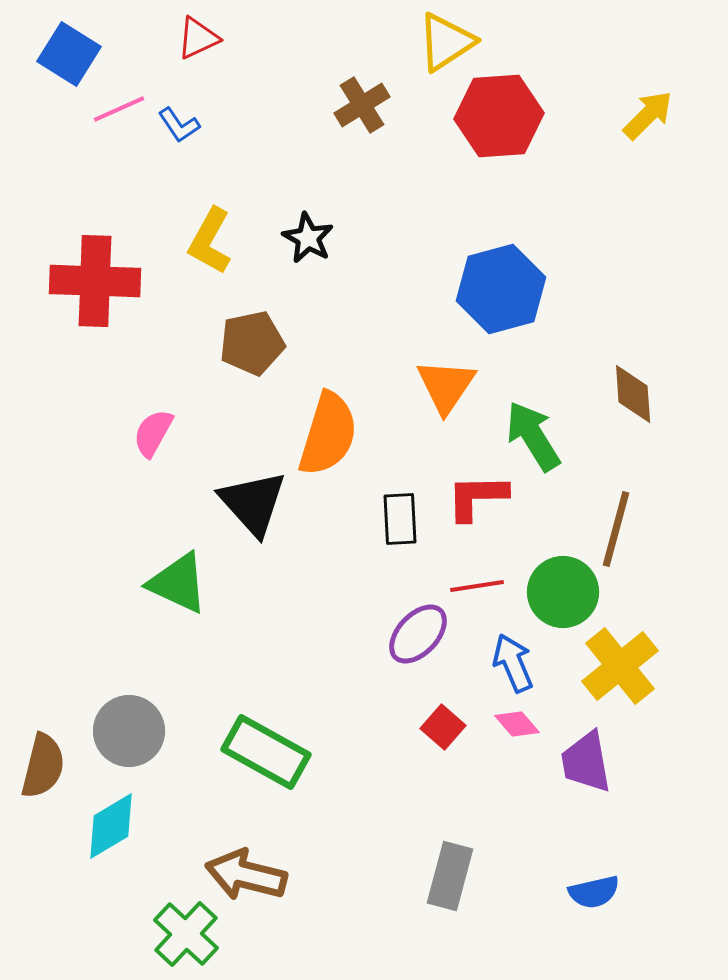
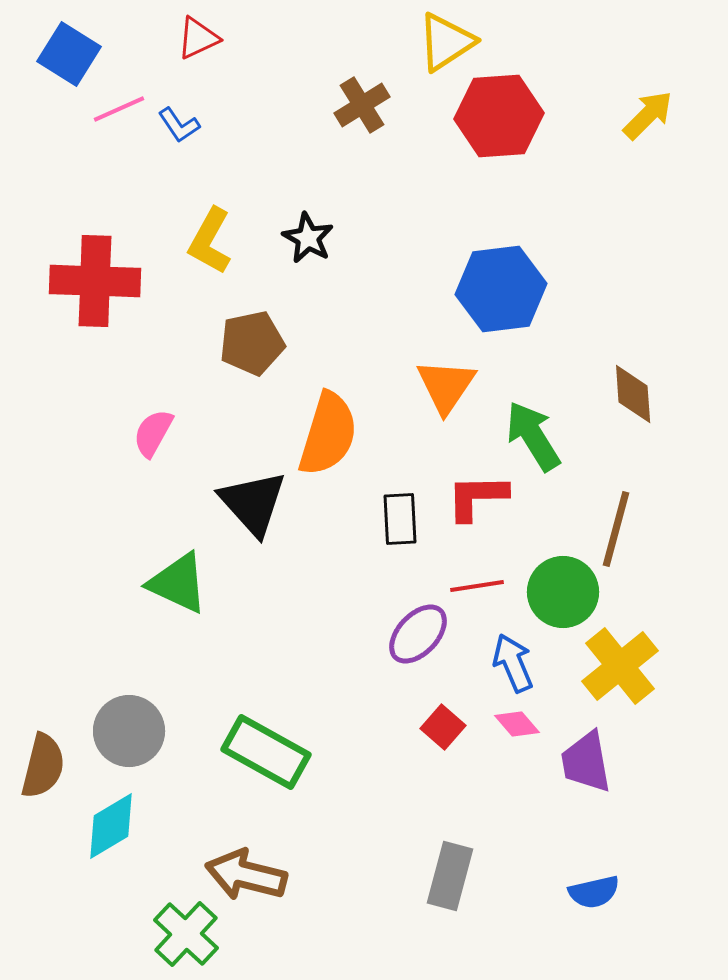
blue hexagon: rotated 8 degrees clockwise
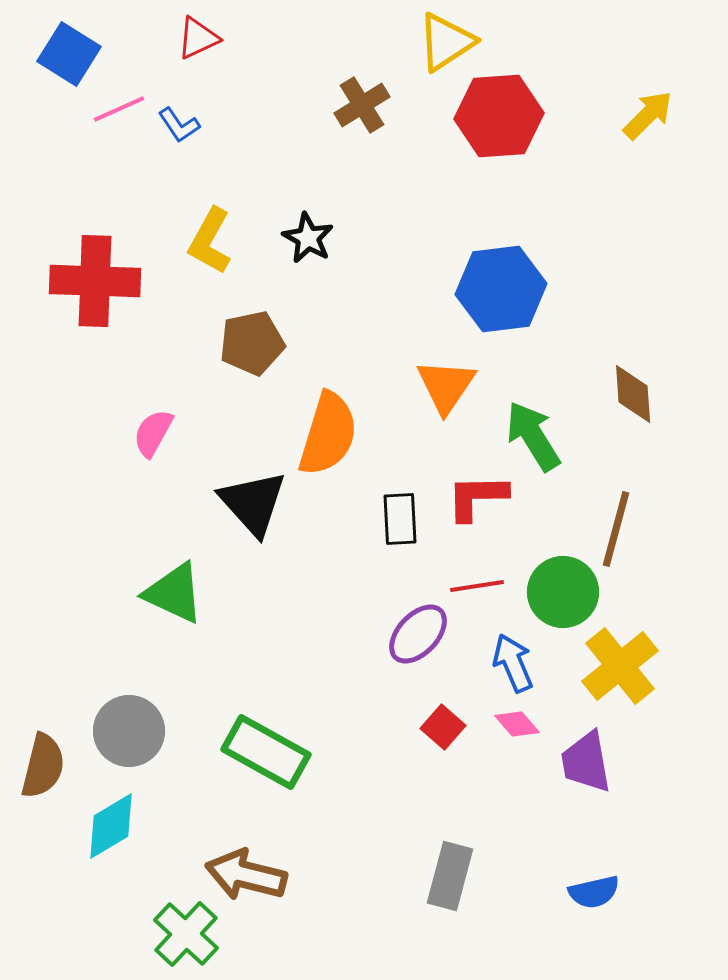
green triangle: moved 4 px left, 10 px down
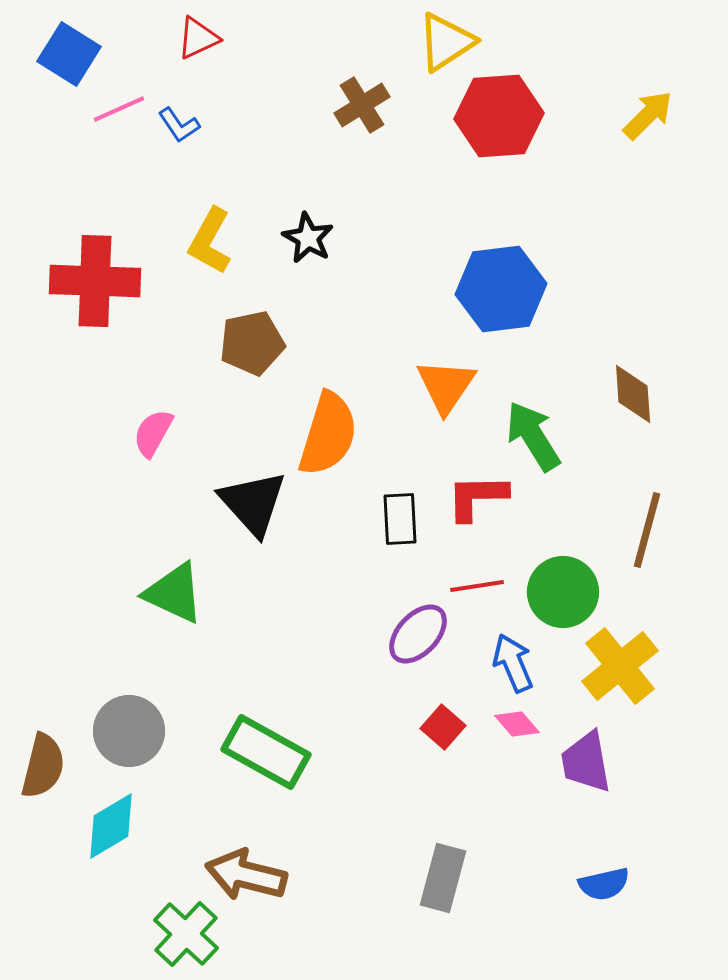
brown line: moved 31 px right, 1 px down
gray rectangle: moved 7 px left, 2 px down
blue semicircle: moved 10 px right, 8 px up
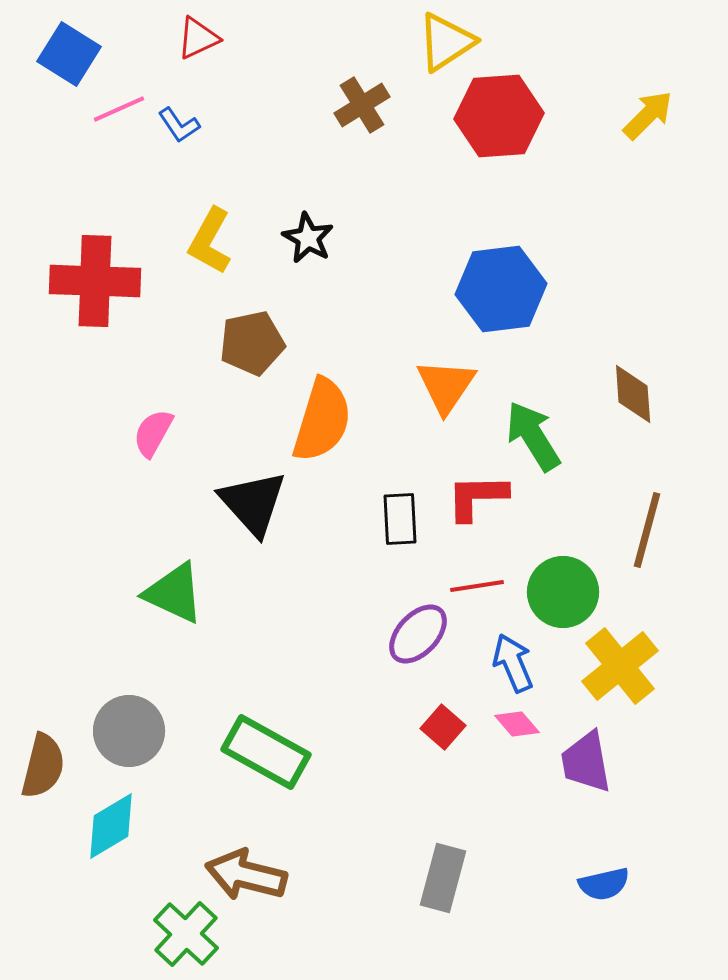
orange semicircle: moved 6 px left, 14 px up
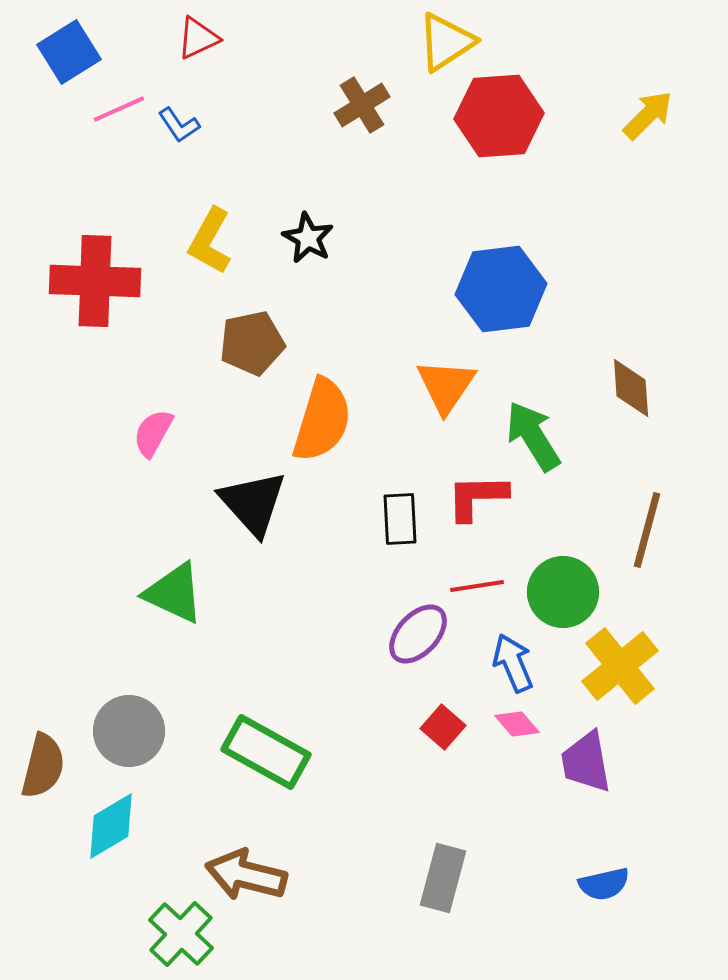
blue square: moved 2 px up; rotated 26 degrees clockwise
brown diamond: moved 2 px left, 6 px up
green cross: moved 5 px left
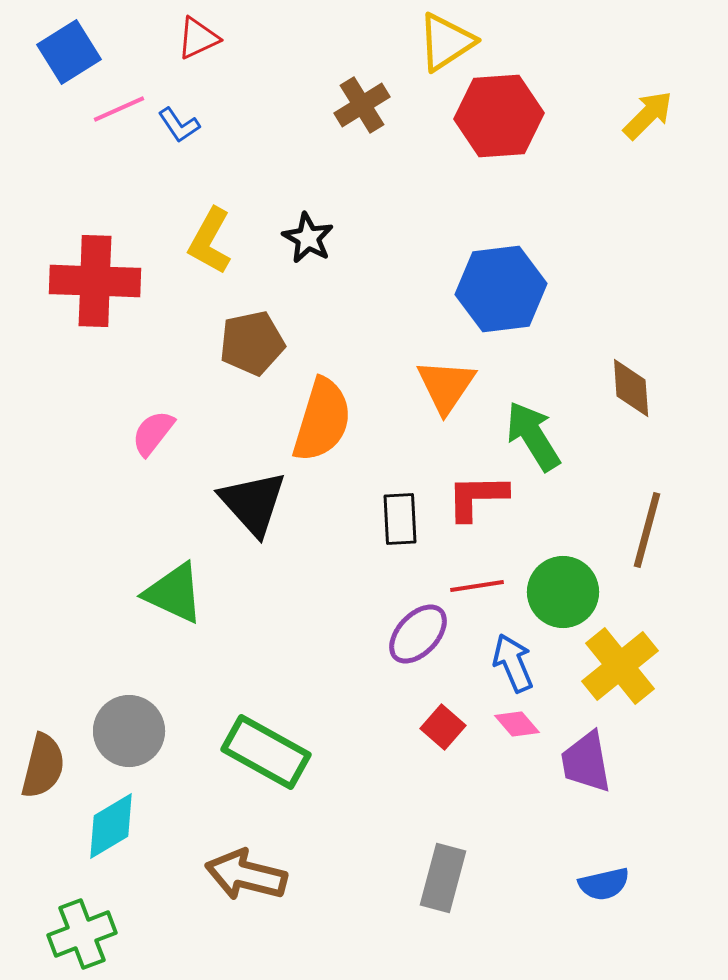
pink semicircle: rotated 9 degrees clockwise
green cross: moved 99 px left; rotated 26 degrees clockwise
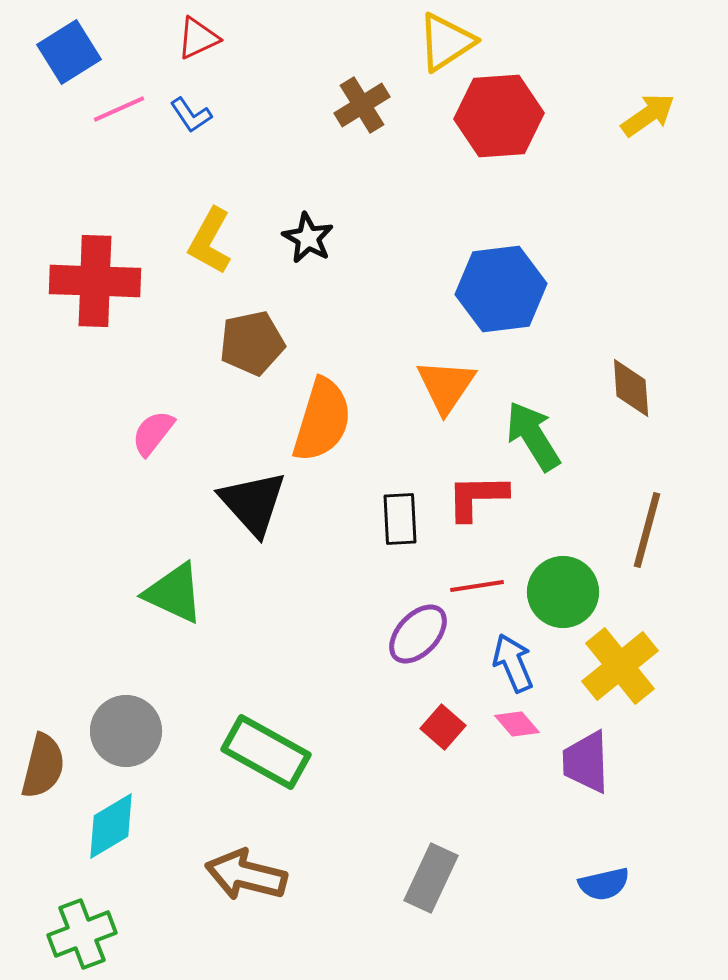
yellow arrow: rotated 10 degrees clockwise
blue L-shape: moved 12 px right, 10 px up
gray circle: moved 3 px left
purple trapezoid: rotated 8 degrees clockwise
gray rectangle: moved 12 px left; rotated 10 degrees clockwise
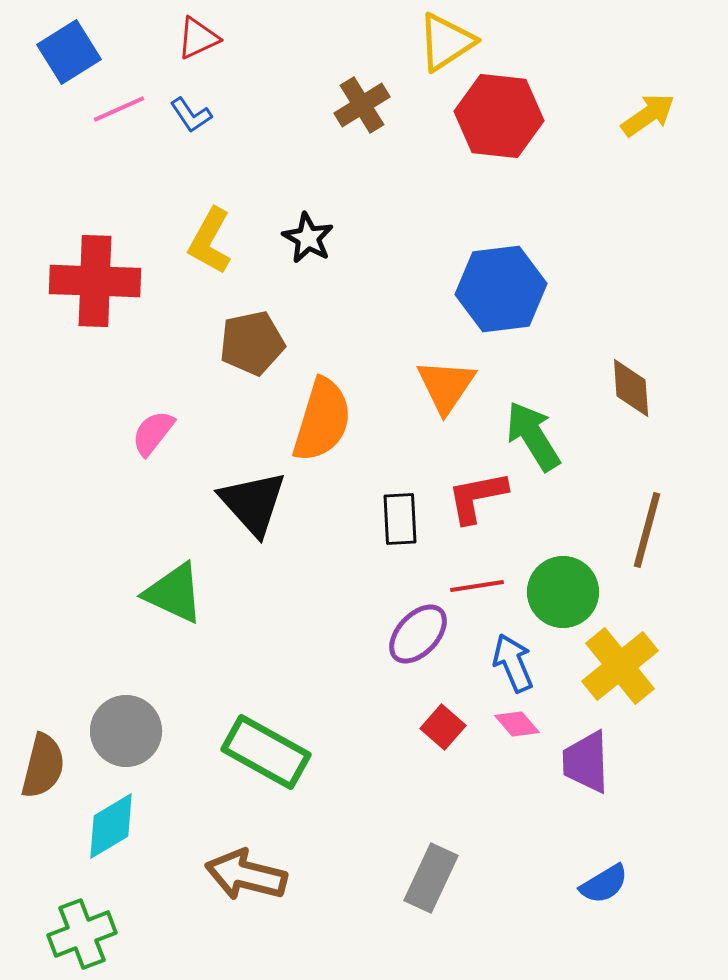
red hexagon: rotated 10 degrees clockwise
red L-shape: rotated 10 degrees counterclockwise
blue semicircle: rotated 18 degrees counterclockwise
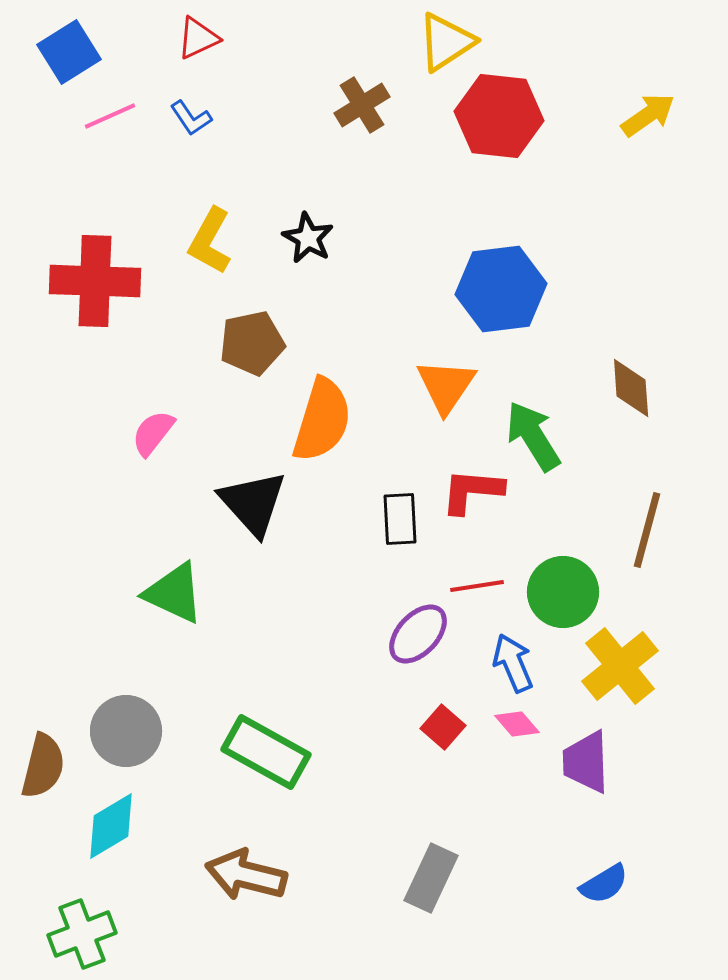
pink line: moved 9 px left, 7 px down
blue L-shape: moved 3 px down
red L-shape: moved 5 px left, 6 px up; rotated 16 degrees clockwise
